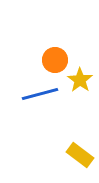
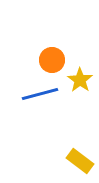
orange circle: moved 3 px left
yellow rectangle: moved 6 px down
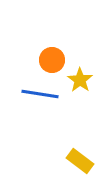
blue line: rotated 24 degrees clockwise
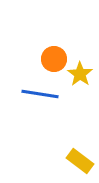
orange circle: moved 2 px right, 1 px up
yellow star: moved 6 px up
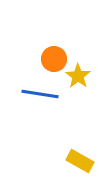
yellow star: moved 2 px left, 2 px down
yellow rectangle: rotated 8 degrees counterclockwise
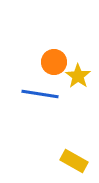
orange circle: moved 3 px down
yellow rectangle: moved 6 px left
